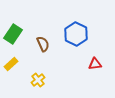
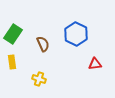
yellow rectangle: moved 1 px right, 2 px up; rotated 56 degrees counterclockwise
yellow cross: moved 1 px right, 1 px up; rotated 32 degrees counterclockwise
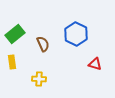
green rectangle: moved 2 px right; rotated 18 degrees clockwise
red triangle: rotated 24 degrees clockwise
yellow cross: rotated 16 degrees counterclockwise
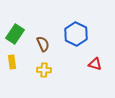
green rectangle: rotated 18 degrees counterclockwise
yellow cross: moved 5 px right, 9 px up
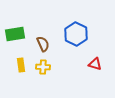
green rectangle: rotated 48 degrees clockwise
yellow rectangle: moved 9 px right, 3 px down
yellow cross: moved 1 px left, 3 px up
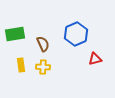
blue hexagon: rotated 10 degrees clockwise
red triangle: moved 5 px up; rotated 32 degrees counterclockwise
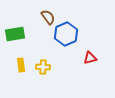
blue hexagon: moved 10 px left
brown semicircle: moved 5 px right, 27 px up; rotated 14 degrees counterclockwise
red triangle: moved 5 px left, 1 px up
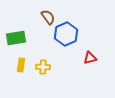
green rectangle: moved 1 px right, 4 px down
yellow rectangle: rotated 16 degrees clockwise
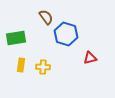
brown semicircle: moved 2 px left
blue hexagon: rotated 20 degrees counterclockwise
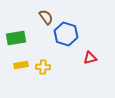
yellow rectangle: rotated 72 degrees clockwise
